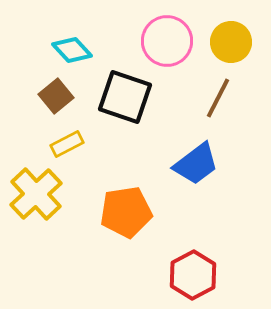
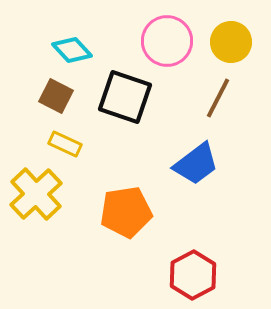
brown square: rotated 24 degrees counterclockwise
yellow rectangle: moved 2 px left; rotated 52 degrees clockwise
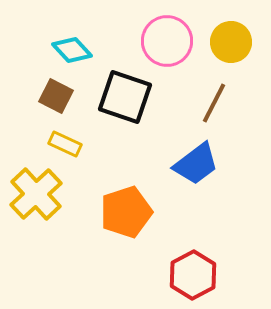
brown line: moved 4 px left, 5 px down
orange pentagon: rotated 9 degrees counterclockwise
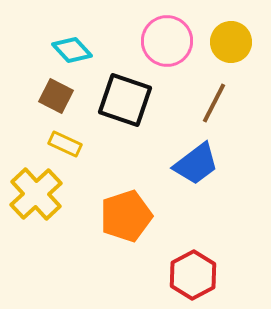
black square: moved 3 px down
orange pentagon: moved 4 px down
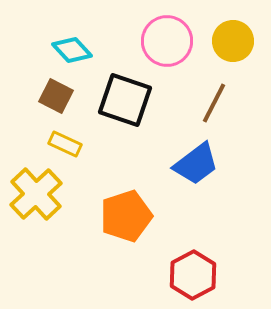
yellow circle: moved 2 px right, 1 px up
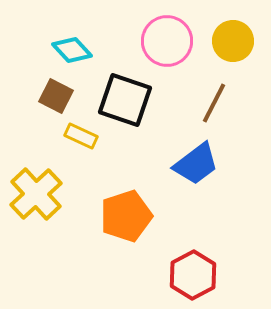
yellow rectangle: moved 16 px right, 8 px up
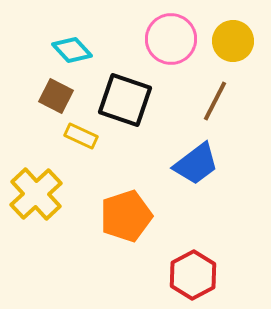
pink circle: moved 4 px right, 2 px up
brown line: moved 1 px right, 2 px up
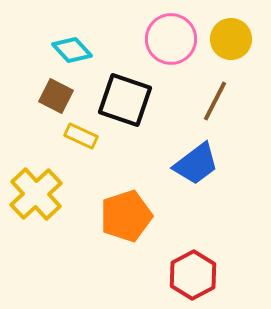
yellow circle: moved 2 px left, 2 px up
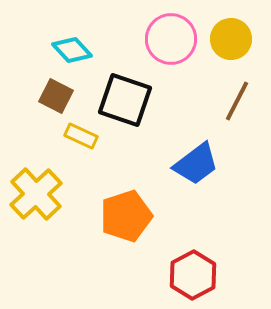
brown line: moved 22 px right
